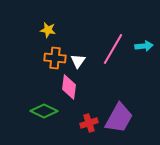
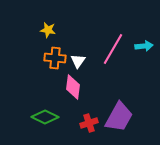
pink diamond: moved 4 px right
green diamond: moved 1 px right, 6 px down
purple trapezoid: moved 1 px up
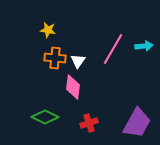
purple trapezoid: moved 18 px right, 6 px down
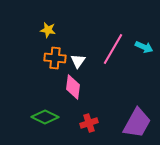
cyan arrow: moved 1 px down; rotated 30 degrees clockwise
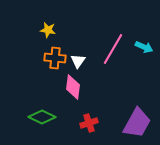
green diamond: moved 3 px left
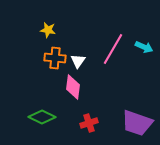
purple trapezoid: rotated 80 degrees clockwise
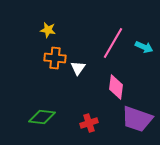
pink line: moved 6 px up
white triangle: moved 7 px down
pink diamond: moved 43 px right
green diamond: rotated 20 degrees counterclockwise
purple trapezoid: moved 4 px up
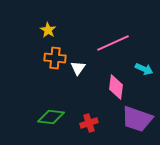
yellow star: rotated 21 degrees clockwise
pink line: rotated 36 degrees clockwise
cyan arrow: moved 22 px down
green diamond: moved 9 px right
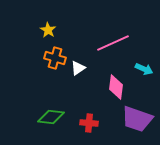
orange cross: rotated 10 degrees clockwise
white triangle: rotated 21 degrees clockwise
red cross: rotated 24 degrees clockwise
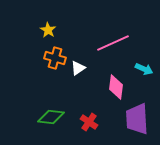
purple trapezoid: rotated 68 degrees clockwise
red cross: moved 1 px up; rotated 30 degrees clockwise
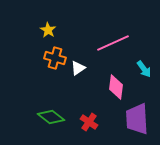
cyan arrow: rotated 30 degrees clockwise
green diamond: rotated 32 degrees clockwise
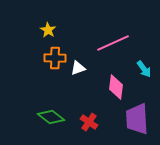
orange cross: rotated 15 degrees counterclockwise
white triangle: rotated 14 degrees clockwise
